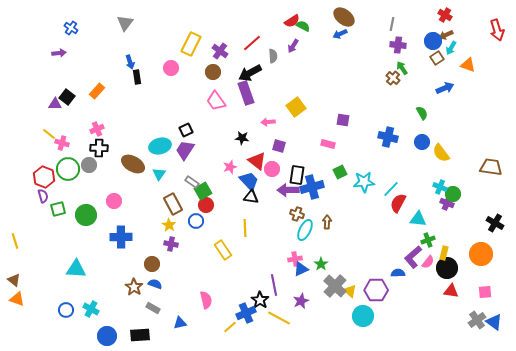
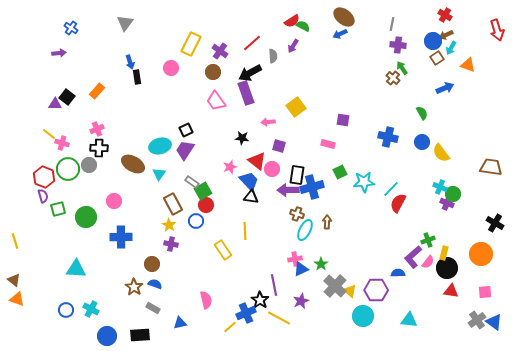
green circle at (86, 215): moved 2 px down
cyan triangle at (418, 219): moved 9 px left, 101 px down
yellow line at (245, 228): moved 3 px down
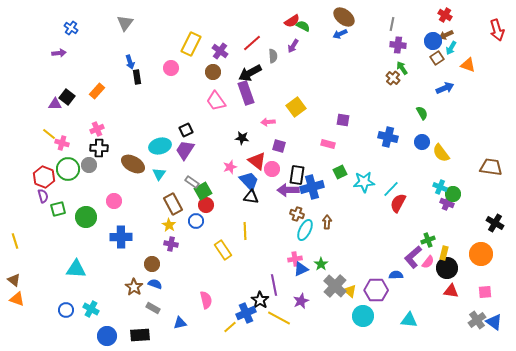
blue semicircle at (398, 273): moved 2 px left, 2 px down
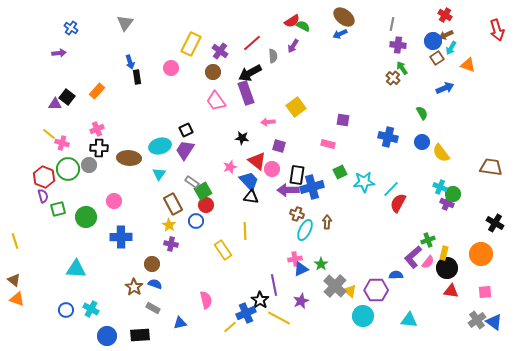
brown ellipse at (133, 164): moved 4 px left, 6 px up; rotated 25 degrees counterclockwise
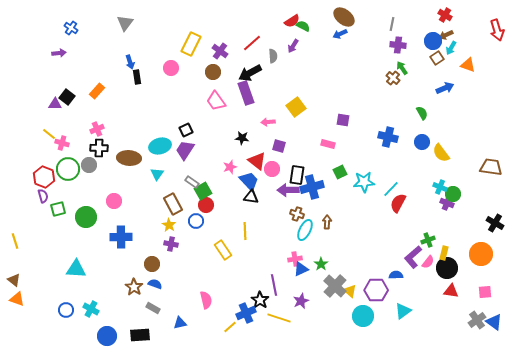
cyan triangle at (159, 174): moved 2 px left
yellow line at (279, 318): rotated 10 degrees counterclockwise
cyan triangle at (409, 320): moved 6 px left, 9 px up; rotated 42 degrees counterclockwise
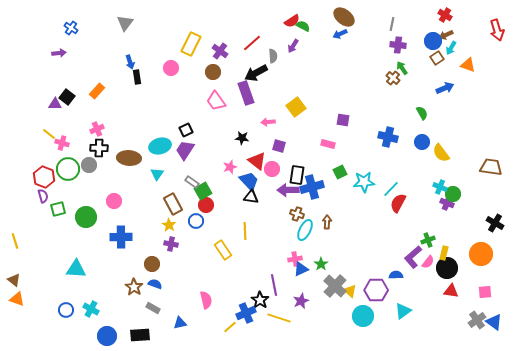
black arrow at (250, 73): moved 6 px right
